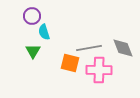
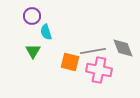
cyan semicircle: moved 2 px right
gray line: moved 4 px right, 3 px down
orange square: moved 1 px up
pink cross: rotated 10 degrees clockwise
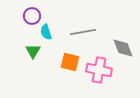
gray line: moved 10 px left, 19 px up
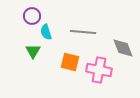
gray line: rotated 15 degrees clockwise
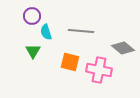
gray line: moved 2 px left, 1 px up
gray diamond: rotated 30 degrees counterclockwise
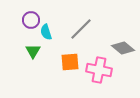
purple circle: moved 1 px left, 4 px down
gray line: moved 2 px up; rotated 50 degrees counterclockwise
orange square: rotated 18 degrees counterclockwise
